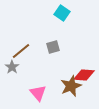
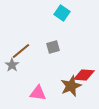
gray star: moved 2 px up
pink triangle: rotated 42 degrees counterclockwise
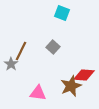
cyan square: rotated 14 degrees counterclockwise
gray square: rotated 32 degrees counterclockwise
brown line: rotated 24 degrees counterclockwise
gray star: moved 1 px left, 1 px up
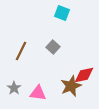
gray star: moved 3 px right, 24 px down
red diamond: rotated 15 degrees counterclockwise
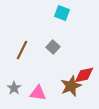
brown line: moved 1 px right, 1 px up
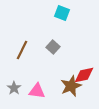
pink triangle: moved 1 px left, 2 px up
